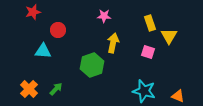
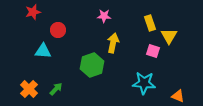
pink square: moved 5 px right, 1 px up
cyan star: moved 8 px up; rotated 10 degrees counterclockwise
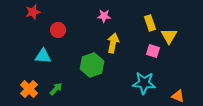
cyan triangle: moved 5 px down
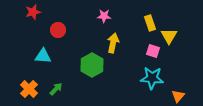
green hexagon: rotated 10 degrees counterclockwise
cyan star: moved 8 px right, 5 px up
orange triangle: rotated 48 degrees clockwise
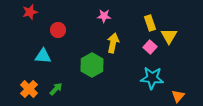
red star: moved 3 px left
pink square: moved 3 px left, 4 px up; rotated 24 degrees clockwise
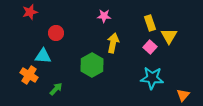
red circle: moved 2 px left, 3 px down
orange cross: moved 14 px up; rotated 12 degrees counterclockwise
orange triangle: moved 5 px right, 1 px up
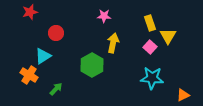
yellow triangle: moved 1 px left
cyan triangle: rotated 36 degrees counterclockwise
orange triangle: rotated 24 degrees clockwise
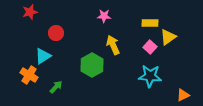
yellow rectangle: rotated 70 degrees counterclockwise
yellow triangle: moved 1 px down; rotated 24 degrees clockwise
yellow arrow: moved 2 px down; rotated 36 degrees counterclockwise
cyan star: moved 2 px left, 2 px up
green arrow: moved 2 px up
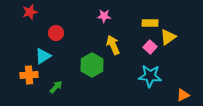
orange cross: rotated 36 degrees counterclockwise
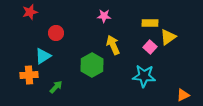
cyan star: moved 6 px left
